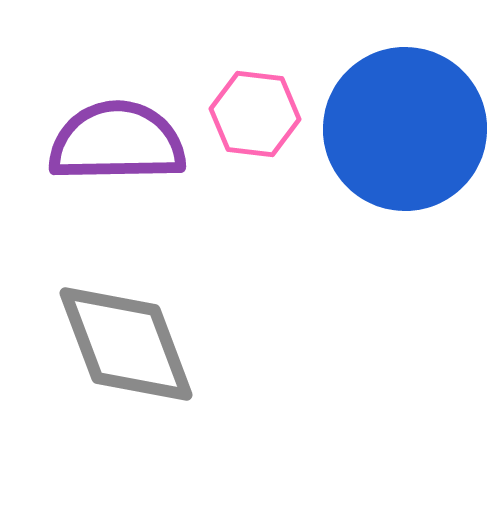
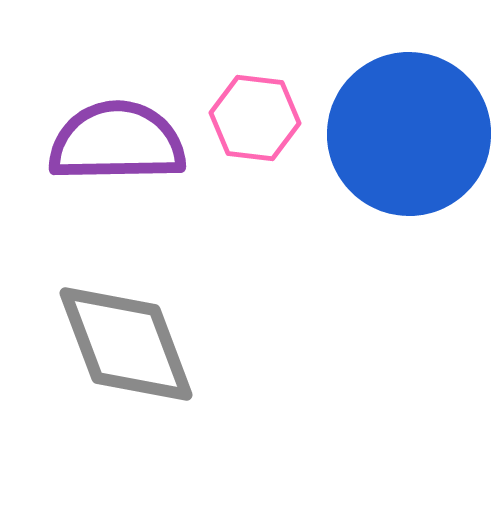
pink hexagon: moved 4 px down
blue circle: moved 4 px right, 5 px down
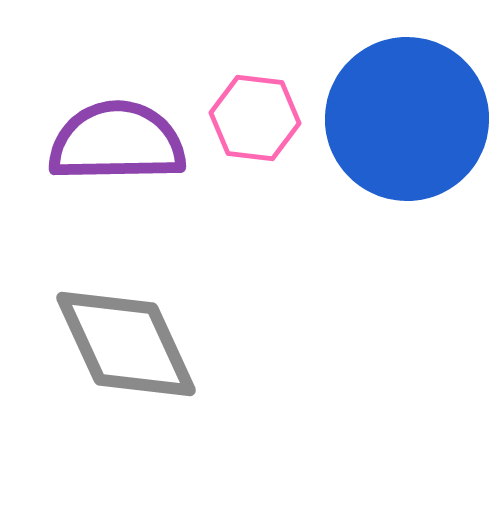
blue circle: moved 2 px left, 15 px up
gray diamond: rotated 4 degrees counterclockwise
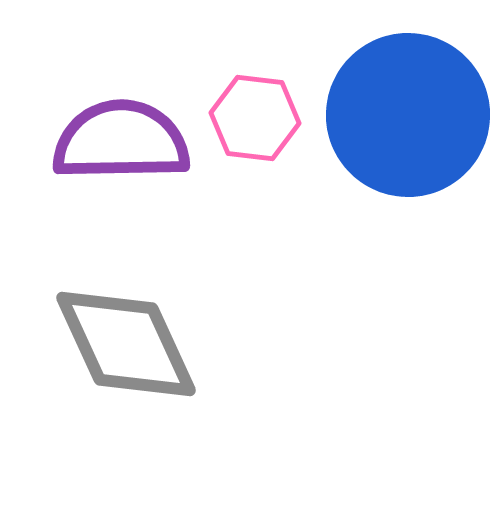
blue circle: moved 1 px right, 4 px up
purple semicircle: moved 4 px right, 1 px up
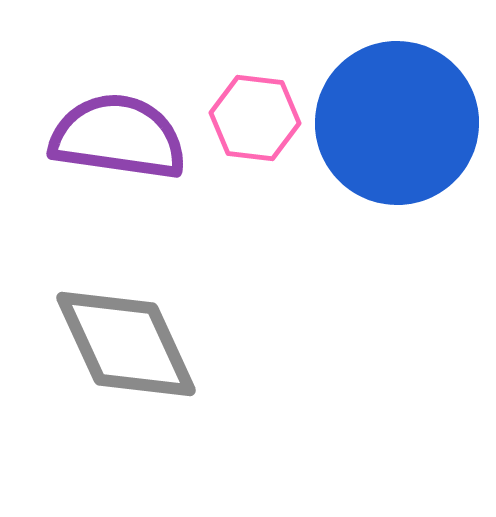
blue circle: moved 11 px left, 8 px down
purple semicircle: moved 3 px left, 4 px up; rotated 9 degrees clockwise
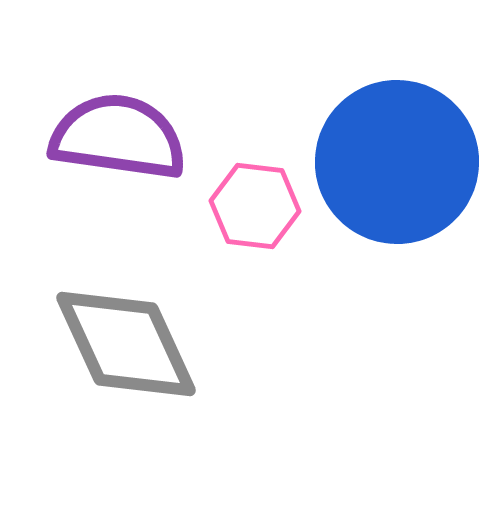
pink hexagon: moved 88 px down
blue circle: moved 39 px down
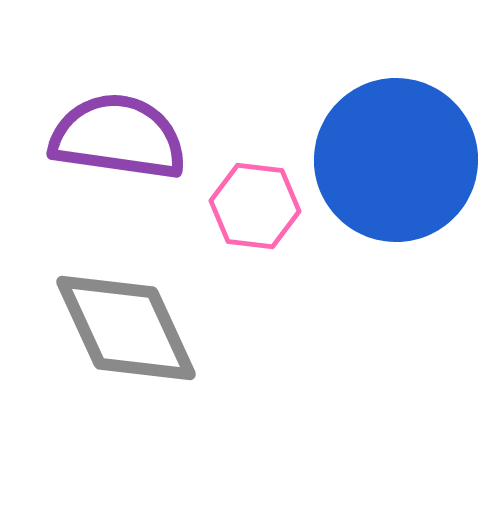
blue circle: moved 1 px left, 2 px up
gray diamond: moved 16 px up
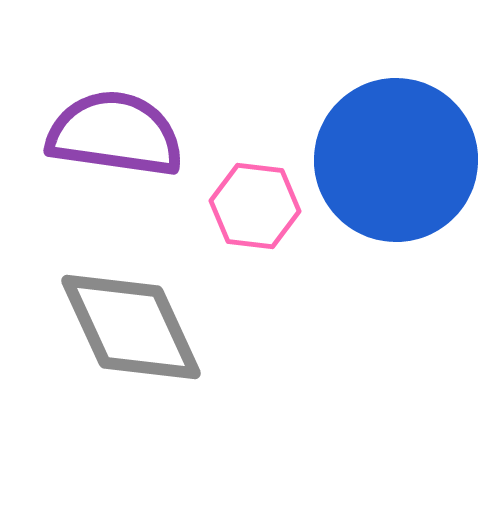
purple semicircle: moved 3 px left, 3 px up
gray diamond: moved 5 px right, 1 px up
